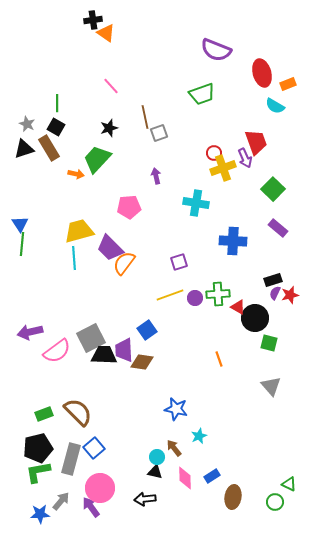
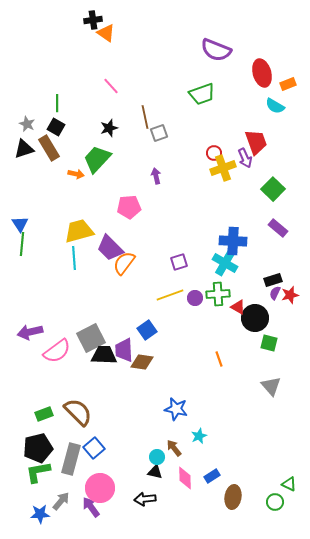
cyan cross at (196, 203): moved 29 px right, 60 px down; rotated 20 degrees clockwise
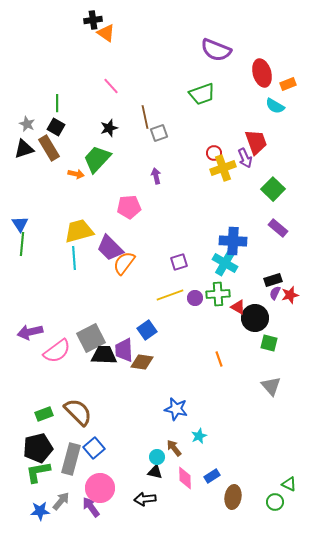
blue star at (40, 514): moved 3 px up
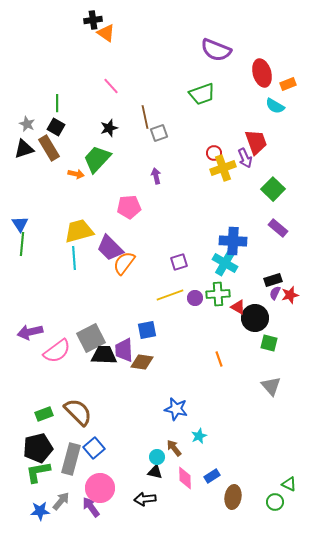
blue square at (147, 330): rotated 24 degrees clockwise
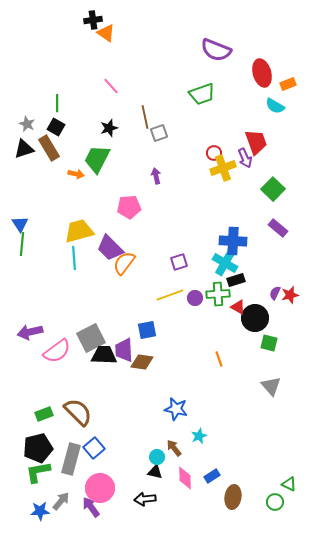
green trapezoid at (97, 159): rotated 16 degrees counterclockwise
black rectangle at (273, 280): moved 37 px left
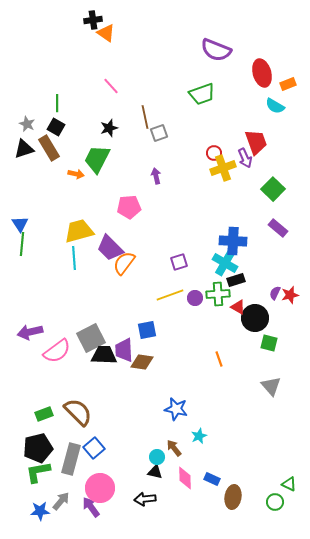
blue rectangle at (212, 476): moved 3 px down; rotated 56 degrees clockwise
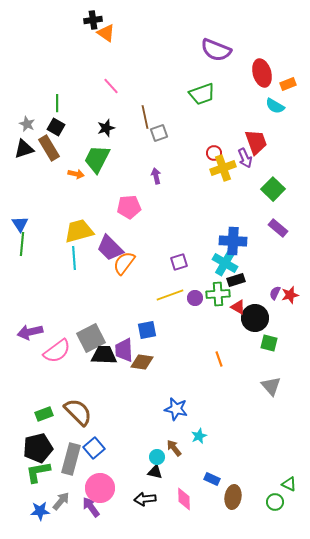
black star at (109, 128): moved 3 px left
pink diamond at (185, 478): moved 1 px left, 21 px down
